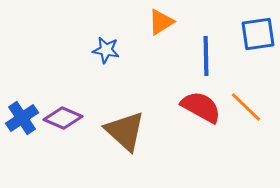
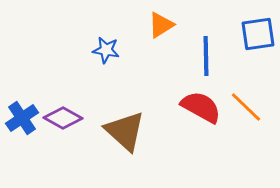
orange triangle: moved 3 px down
purple diamond: rotated 6 degrees clockwise
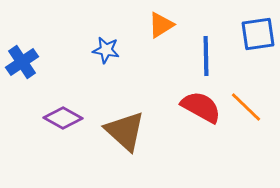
blue cross: moved 56 px up
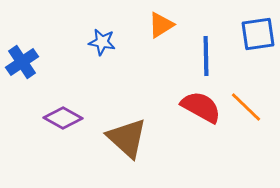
blue star: moved 4 px left, 8 px up
brown triangle: moved 2 px right, 7 px down
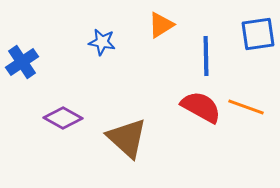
orange line: rotated 24 degrees counterclockwise
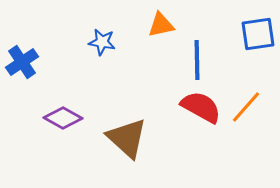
orange triangle: rotated 20 degrees clockwise
blue line: moved 9 px left, 4 px down
orange line: rotated 69 degrees counterclockwise
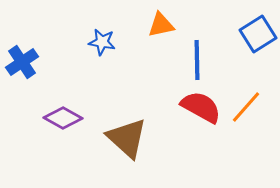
blue square: rotated 24 degrees counterclockwise
